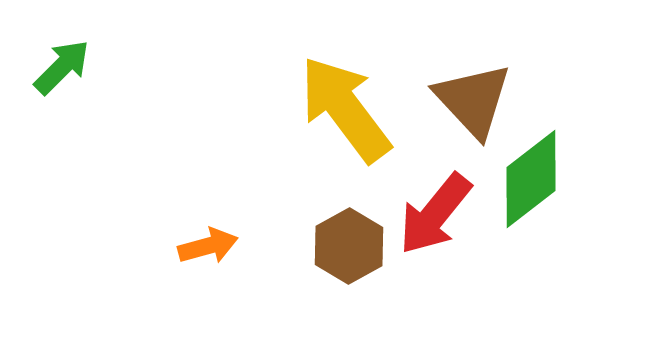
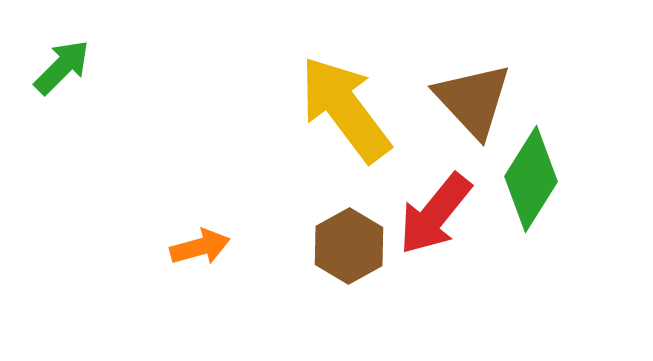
green diamond: rotated 20 degrees counterclockwise
orange arrow: moved 8 px left, 1 px down
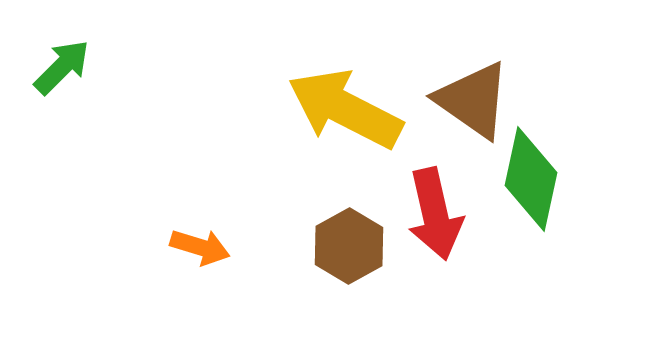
brown triangle: rotated 12 degrees counterclockwise
yellow arrow: rotated 26 degrees counterclockwise
green diamond: rotated 20 degrees counterclockwise
red arrow: rotated 52 degrees counterclockwise
orange arrow: rotated 32 degrees clockwise
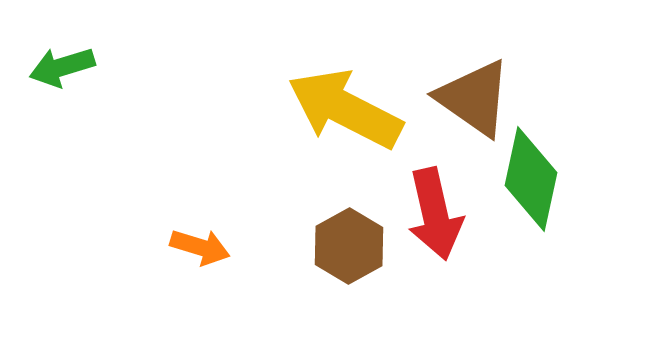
green arrow: rotated 152 degrees counterclockwise
brown triangle: moved 1 px right, 2 px up
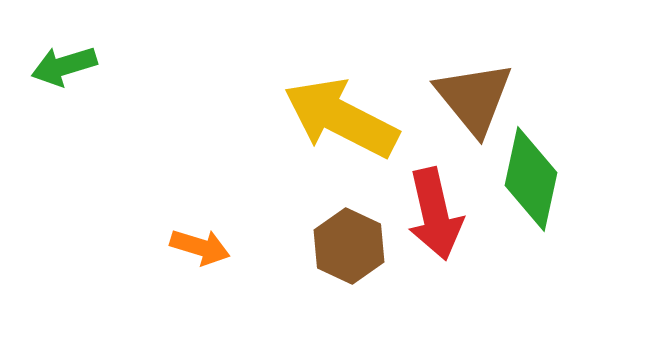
green arrow: moved 2 px right, 1 px up
brown triangle: rotated 16 degrees clockwise
yellow arrow: moved 4 px left, 9 px down
brown hexagon: rotated 6 degrees counterclockwise
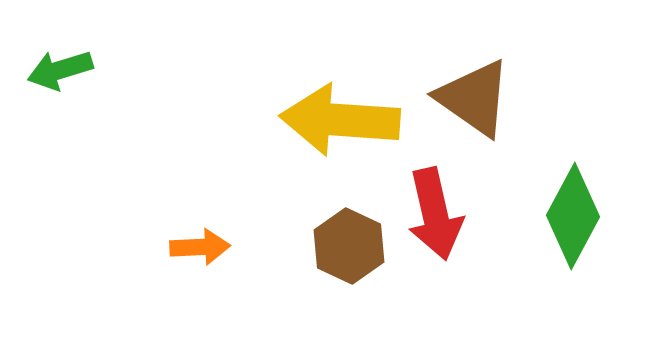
green arrow: moved 4 px left, 4 px down
brown triangle: rotated 16 degrees counterclockwise
yellow arrow: moved 1 px left, 2 px down; rotated 23 degrees counterclockwise
green diamond: moved 42 px right, 37 px down; rotated 16 degrees clockwise
orange arrow: rotated 20 degrees counterclockwise
